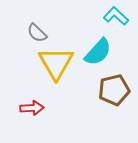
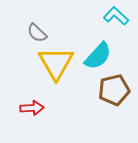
cyan semicircle: moved 4 px down
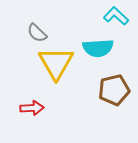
cyan semicircle: moved 8 px up; rotated 44 degrees clockwise
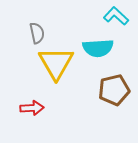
gray semicircle: rotated 145 degrees counterclockwise
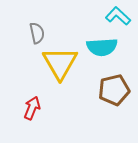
cyan L-shape: moved 2 px right
cyan semicircle: moved 4 px right, 1 px up
yellow triangle: moved 4 px right
red arrow: rotated 65 degrees counterclockwise
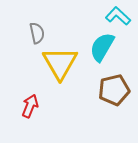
cyan semicircle: rotated 124 degrees clockwise
red arrow: moved 2 px left, 2 px up
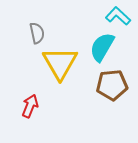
brown pentagon: moved 2 px left, 5 px up; rotated 8 degrees clockwise
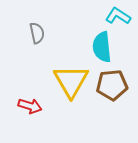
cyan L-shape: rotated 10 degrees counterclockwise
cyan semicircle: rotated 36 degrees counterclockwise
yellow triangle: moved 11 px right, 18 px down
red arrow: rotated 85 degrees clockwise
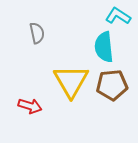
cyan semicircle: moved 2 px right
